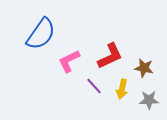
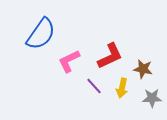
brown star: moved 1 px left, 1 px down
yellow arrow: moved 1 px up
gray star: moved 3 px right, 2 px up
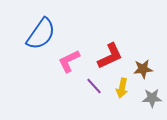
brown star: rotated 18 degrees counterclockwise
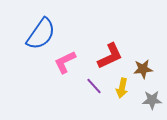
pink L-shape: moved 4 px left, 1 px down
gray star: moved 2 px down
